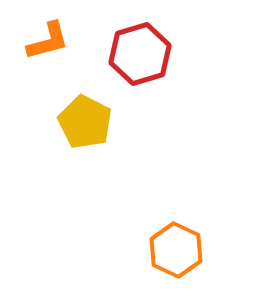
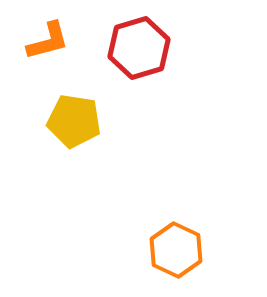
red hexagon: moved 1 px left, 6 px up
yellow pentagon: moved 11 px left, 1 px up; rotated 18 degrees counterclockwise
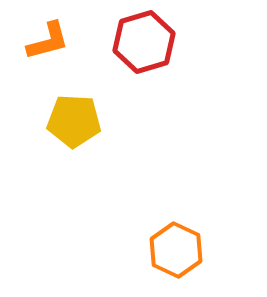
red hexagon: moved 5 px right, 6 px up
yellow pentagon: rotated 6 degrees counterclockwise
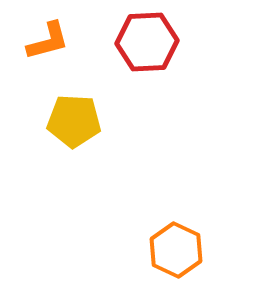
red hexagon: moved 3 px right; rotated 14 degrees clockwise
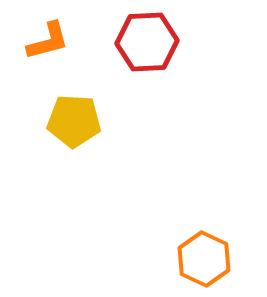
orange hexagon: moved 28 px right, 9 px down
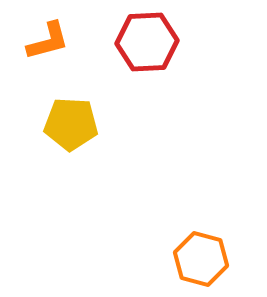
yellow pentagon: moved 3 px left, 3 px down
orange hexagon: moved 3 px left; rotated 10 degrees counterclockwise
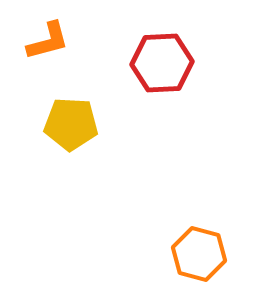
red hexagon: moved 15 px right, 21 px down
orange hexagon: moved 2 px left, 5 px up
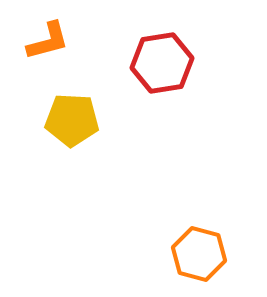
red hexagon: rotated 6 degrees counterclockwise
yellow pentagon: moved 1 px right, 4 px up
